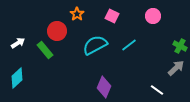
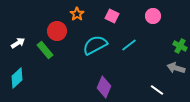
gray arrow: rotated 120 degrees counterclockwise
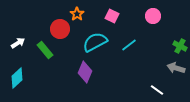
red circle: moved 3 px right, 2 px up
cyan semicircle: moved 3 px up
purple diamond: moved 19 px left, 15 px up
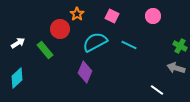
cyan line: rotated 63 degrees clockwise
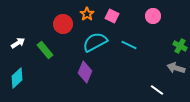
orange star: moved 10 px right
red circle: moved 3 px right, 5 px up
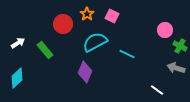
pink circle: moved 12 px right, 14 px down
cyan line: moved 2 px left, 9 px down
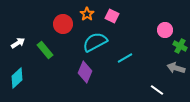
cyan line: moved 2 px left, 4 px down; rotated 56 degrees counterclockwise
